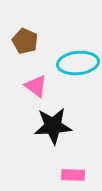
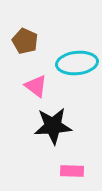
cyan ellipse: moved 1 px left
pink rectangle: moved 1 px left, 4 px up
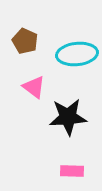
cyan ellipse: moved 9 px up
pink triangle: moved 2 px left, 1 px down
black star: moved 15 px right, 9 px up
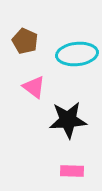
black star: moved 3 px down
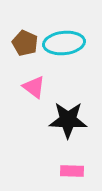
brown pentagon: moved 2 px down
cyan ellipse: moved 13 px left, 11 px up
black star: rotated 6 degrees clockwise
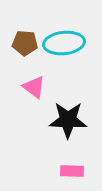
brown pentagon: rotated 20 degrees counterclockwise
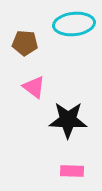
cyan ellipse: moved 10 px right, 19 px up
